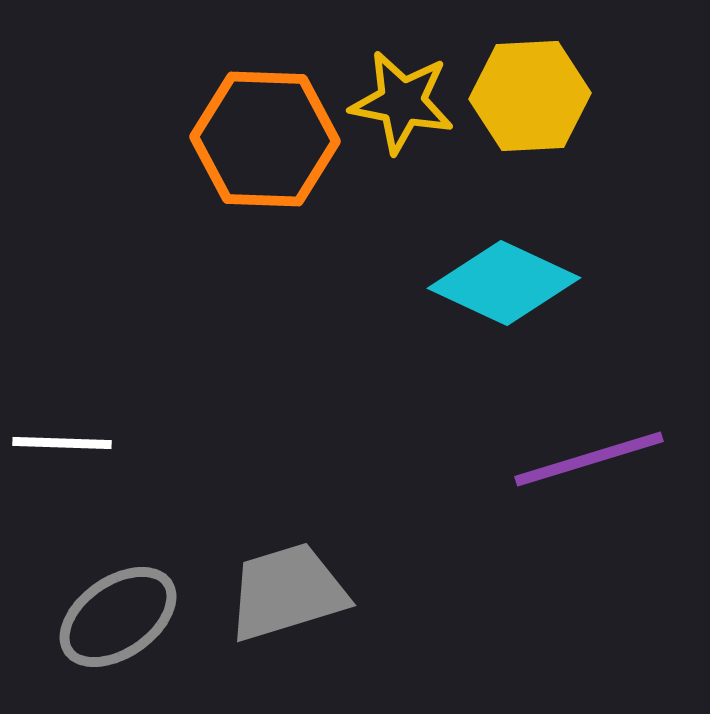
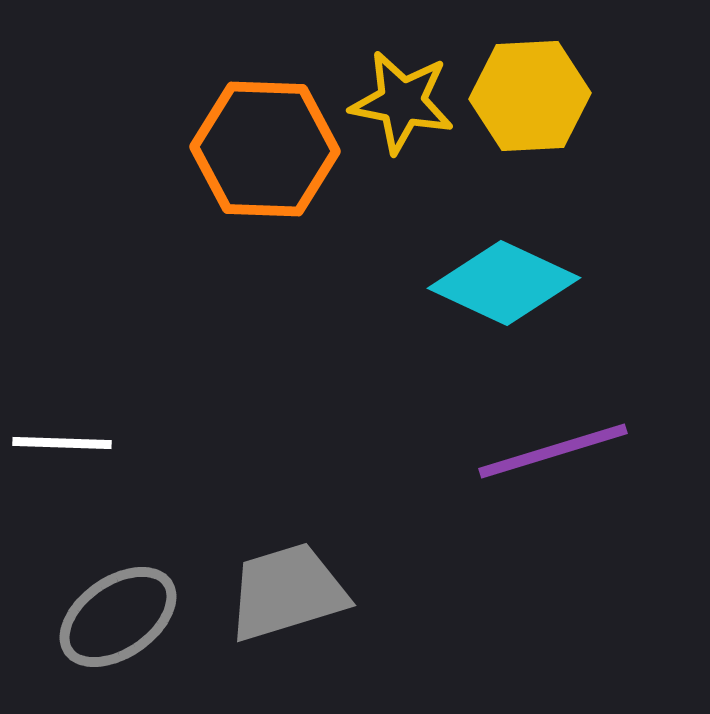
orange hexagon: moved 10 px down
purple line: moved 36 px left, 8 px up
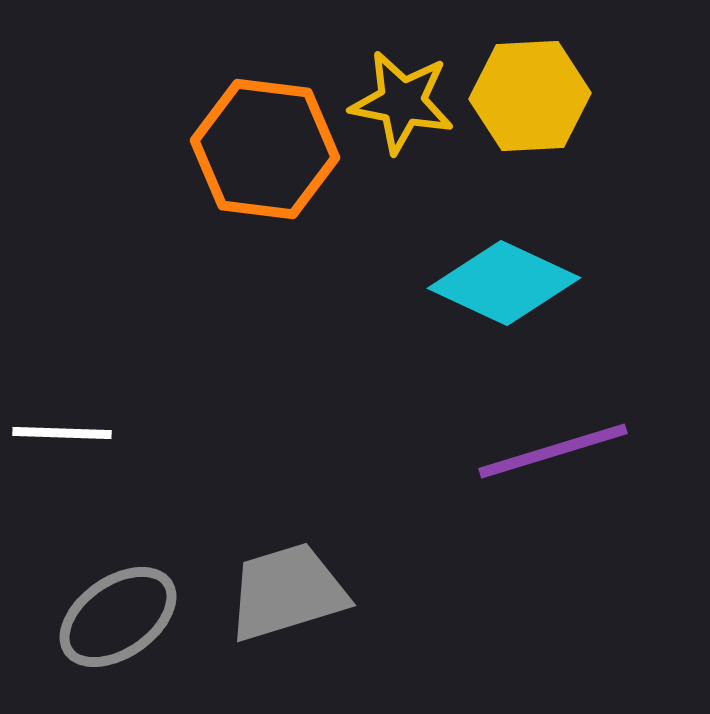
orange hexagon: rotated 5 degrees clockwise
white line: moved 10 px up
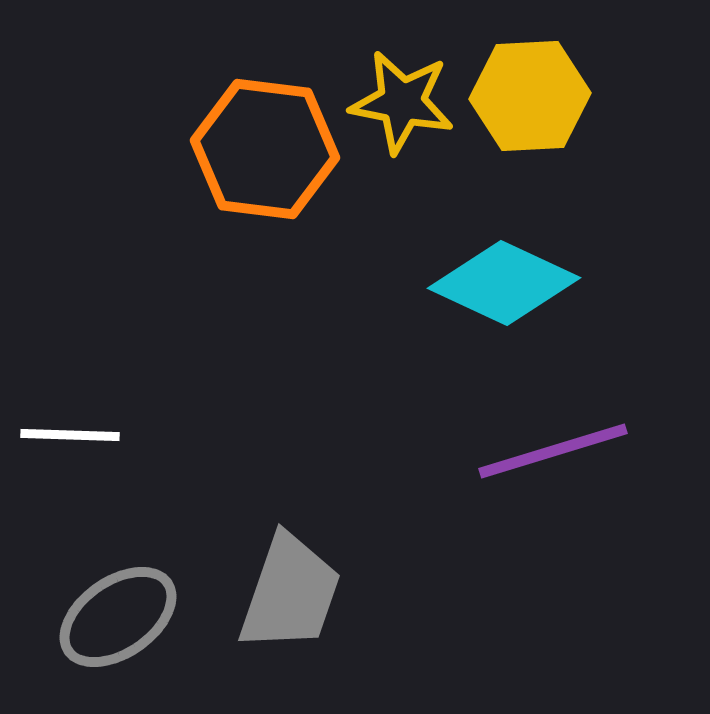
white line: moved 8 px right, 2 px down
gray trapezoid: moved 3 px right, 1 px down; rotated 126 degrees clockwise
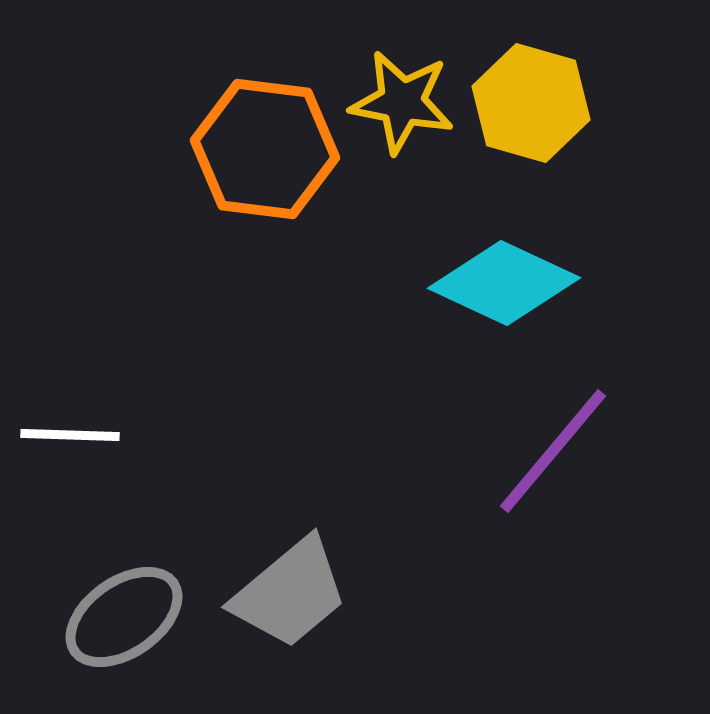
yellow hexagon: moved 1 px right, 7 px down; rotated 19 degrees clockwise
purple line: rotated 33 degrees counterclockwise
gray trapezoid: rotated 31 degrees clockwise
gray ellipse: moved 6 px right
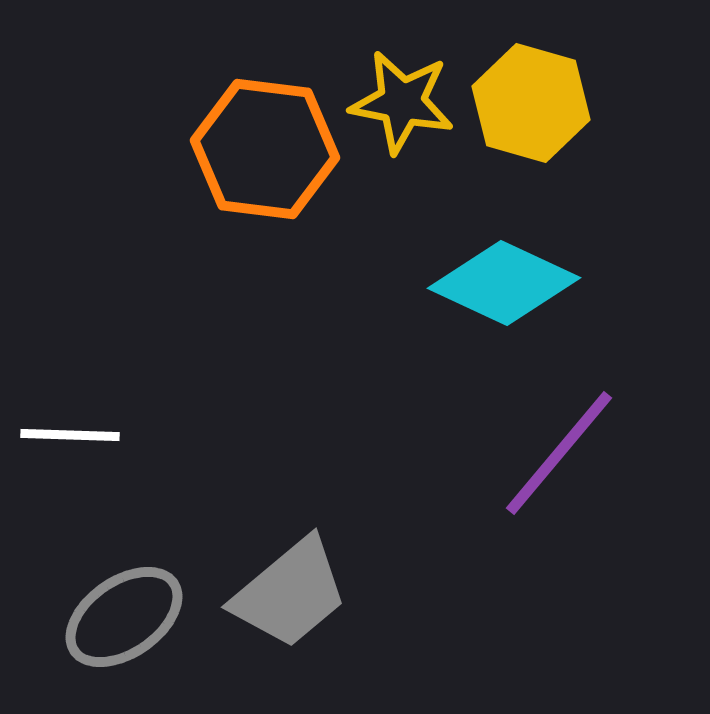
purple line: moved 6 px right, 2 px down
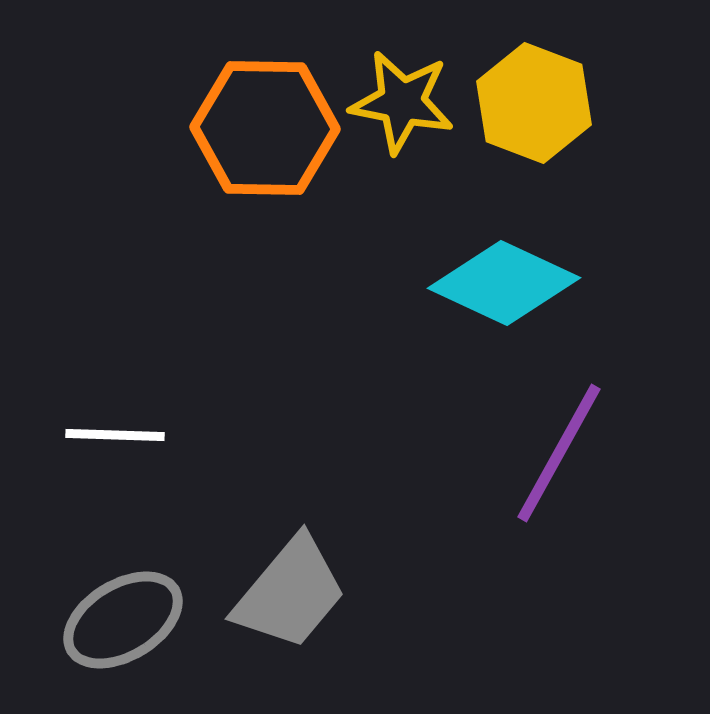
yellow hexagon: moved 3 px right; rotated 5 degrees clockwise
orange hexagon: moved 21 px up; rotated 6 degrees counterclockwise
white line: moved 45 px right
purple line: rotated 11 degrees counterclockwise
gray trapezoid: rotated 10 degrees counterclockwise
gray ellipse: moved 1 px left, 3 px down; rotated 4 degrees clockwise
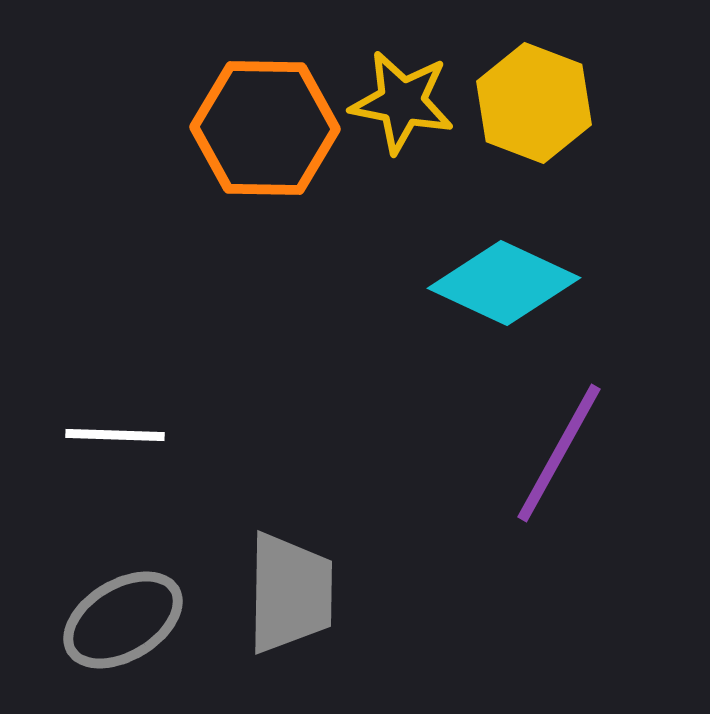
gray trapezoid: rotated 39 degrees counterclockwise
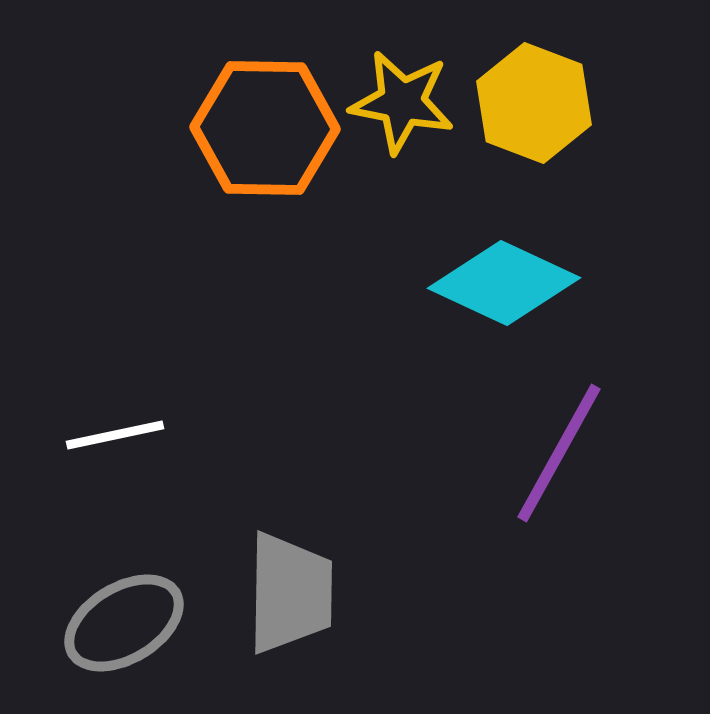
white line: rotated 14 degrees counterclockwise
gray ellipse: moved 1 px right, 3 px down
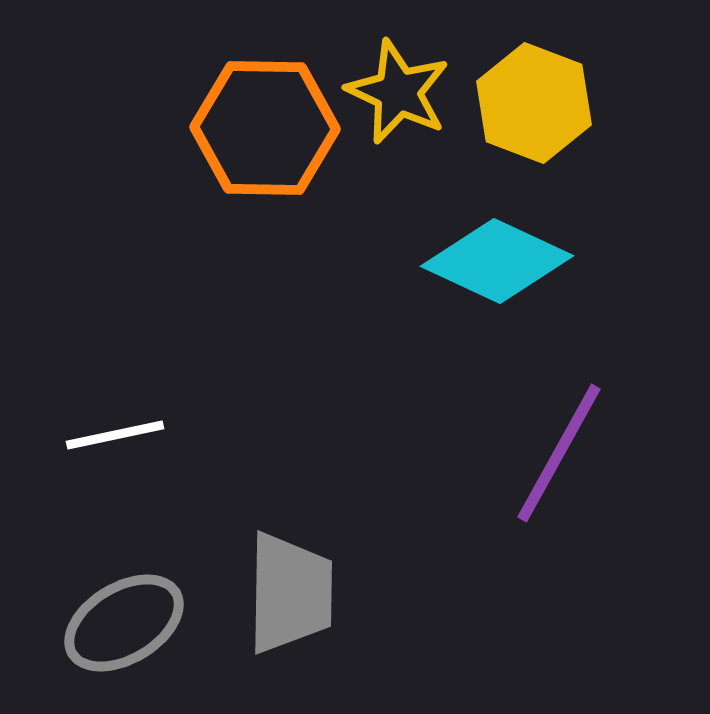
yellow star: moved 4 px left, 10 px up; rotated 14 degrees clockwise
cyan diamond: moved 7 px left, 22 px up
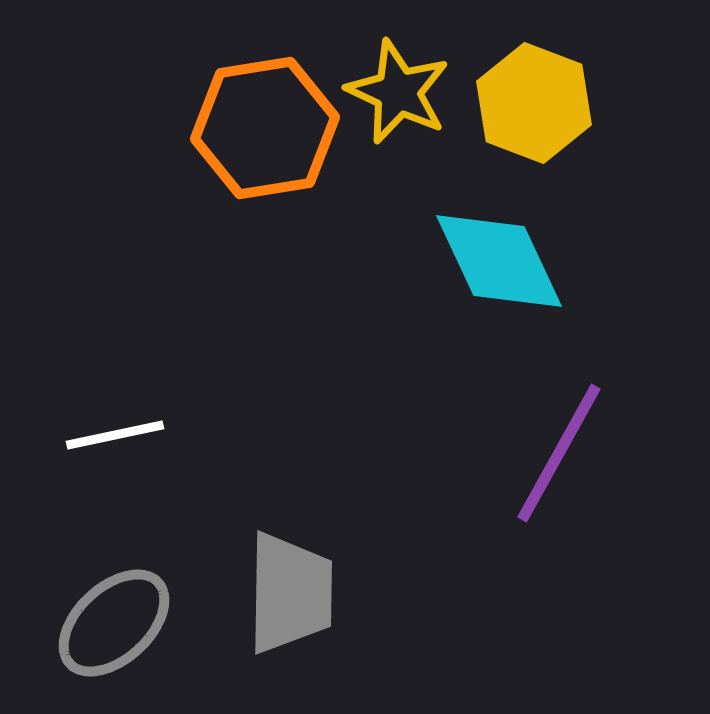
orange hexagon: rotated 10 degrees counterclockwise
cyan diamond: moved 2 px right; rotated 40 degrees clockwise
gray ellipse: moved 10 px left; rotated 12 degrees counterclockwise
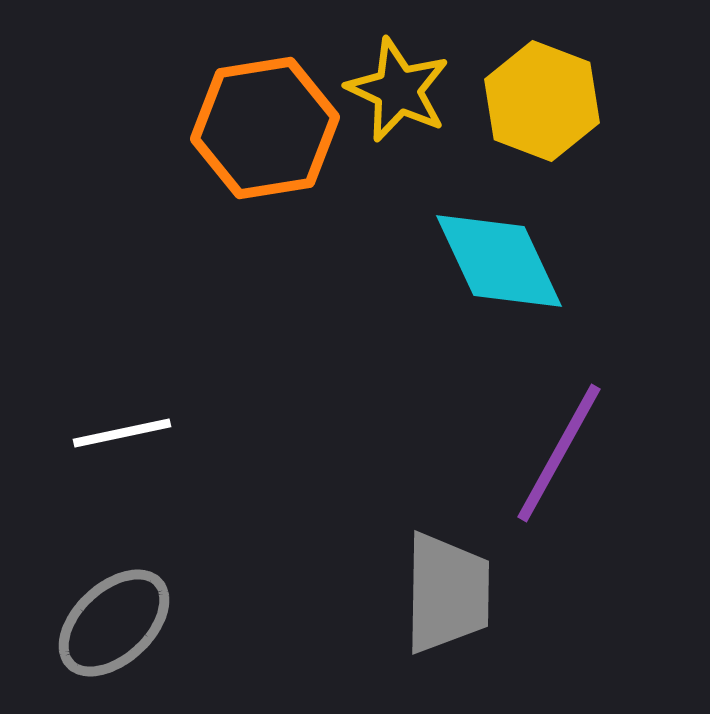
yellow star: moved 2 px up
yellow hexagon: moved 8 px right, 2 px up
white line: moved 7 px right, 2 px up
gray trapezoid: moved 157 px right
